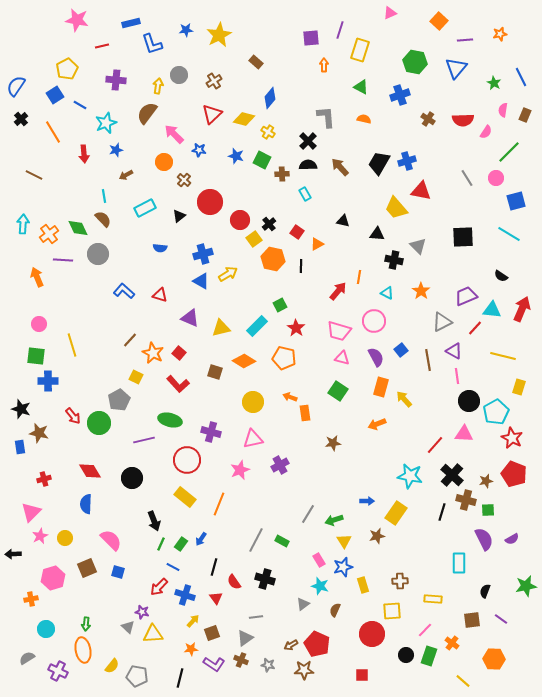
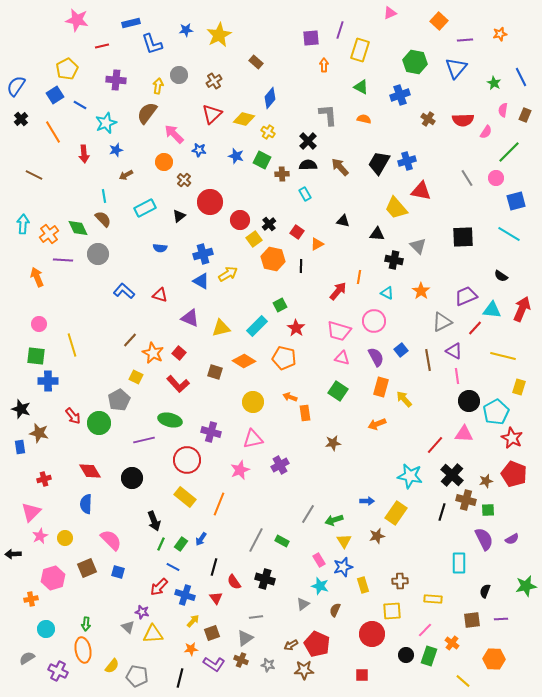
gray L-shape at (326, 117): moved 2 px right, 2 px up
purple line at (501, 619): rotated 40 degrees counterclockwise
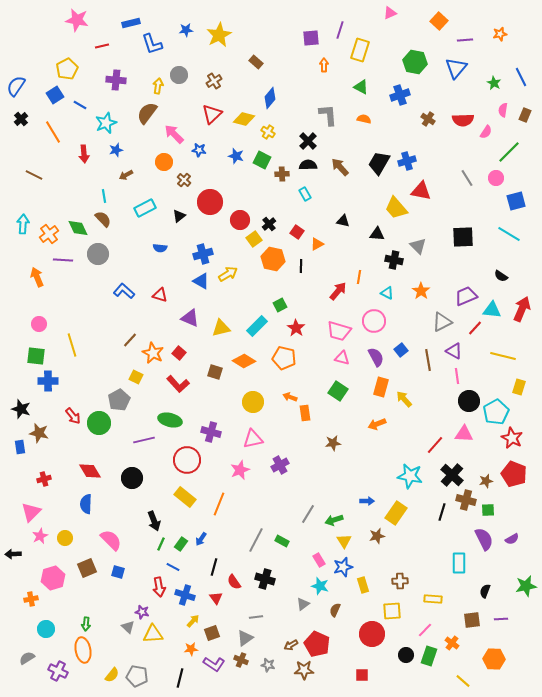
red arrow at (159, 587): rotated 54 degrees counterclockwise
yellow semicircle at (112, 666): moved 9 px down
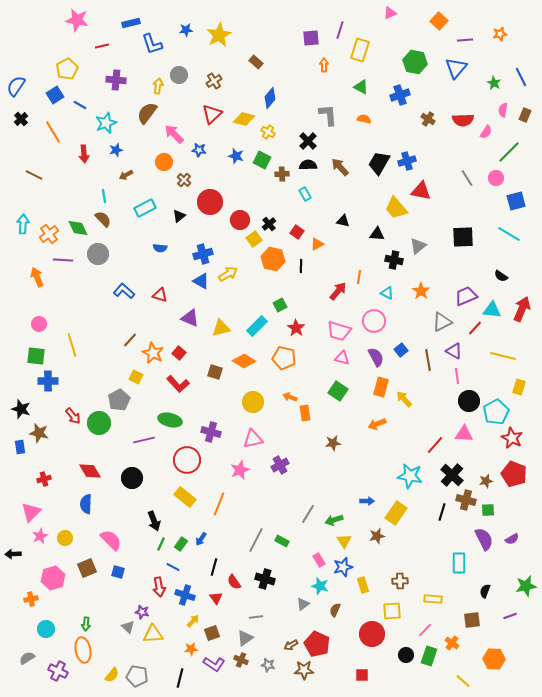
gray triangle at (418, 246): rotated 36 degrees clockwise
purple line at (501, 619): moved 9 px right, 3 px up; rotated 16 degrees counterclockwise
